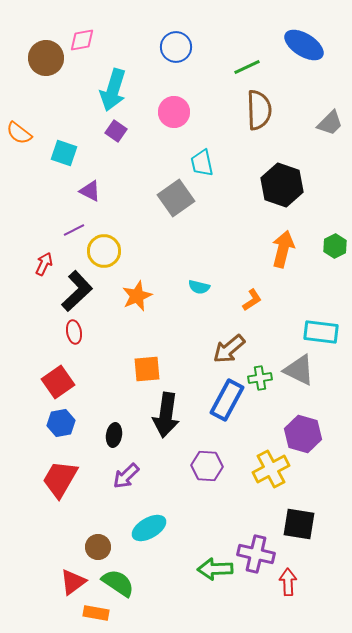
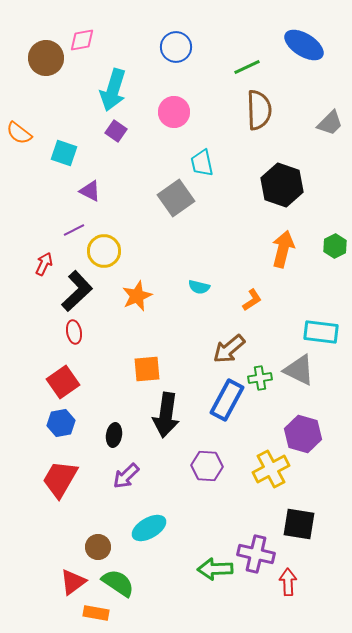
red square at (58, 382): moved 5 px right
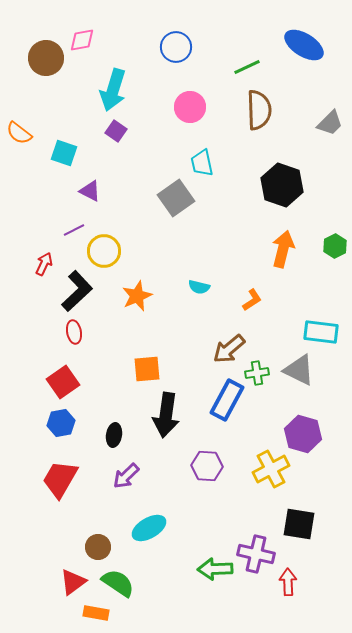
pink circle at (174, 112): moved 16 px right, 5 px up
green cross at (260, 378): moved 3 px left, 5 px up
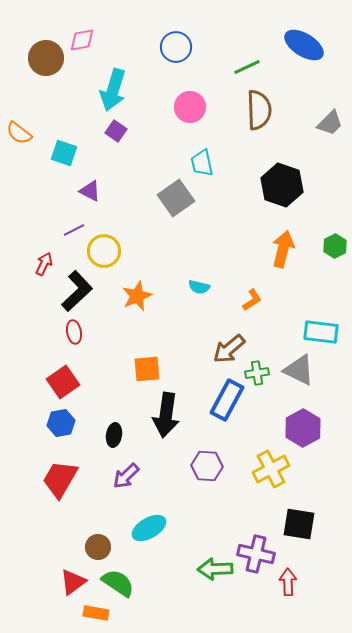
purple hexagon at (303, 434): moved 6 px up; rotated 15 degrees clockwise
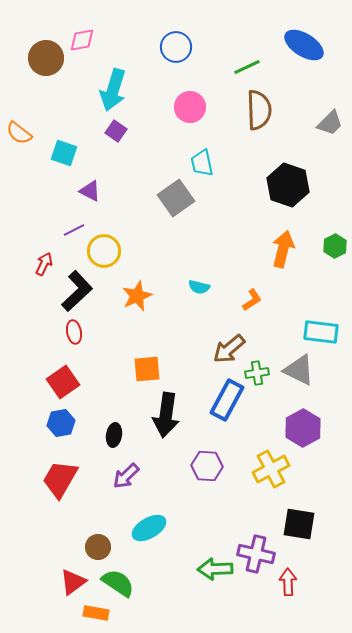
black hexagon at (282, 185): moved 6 px right
